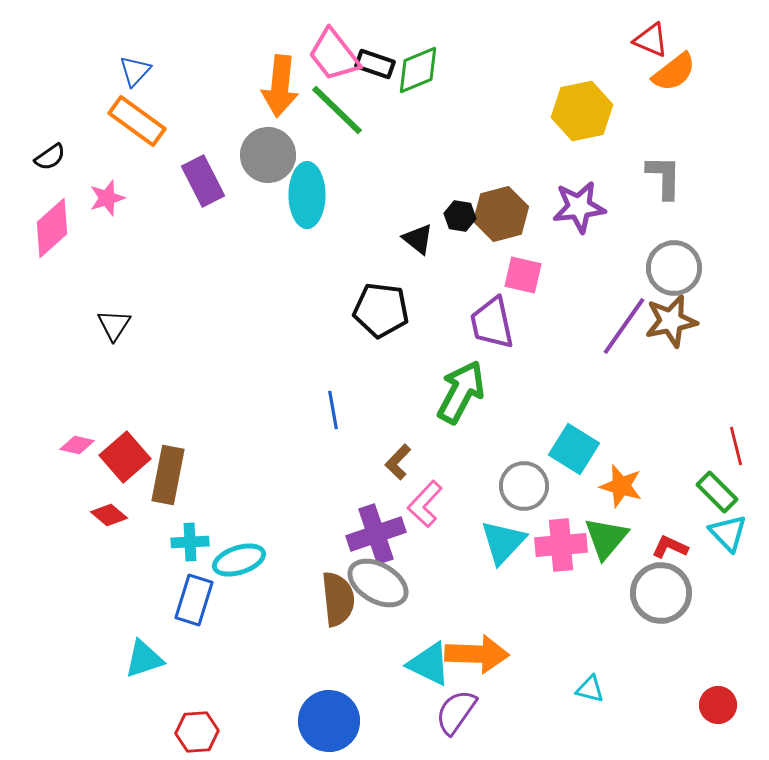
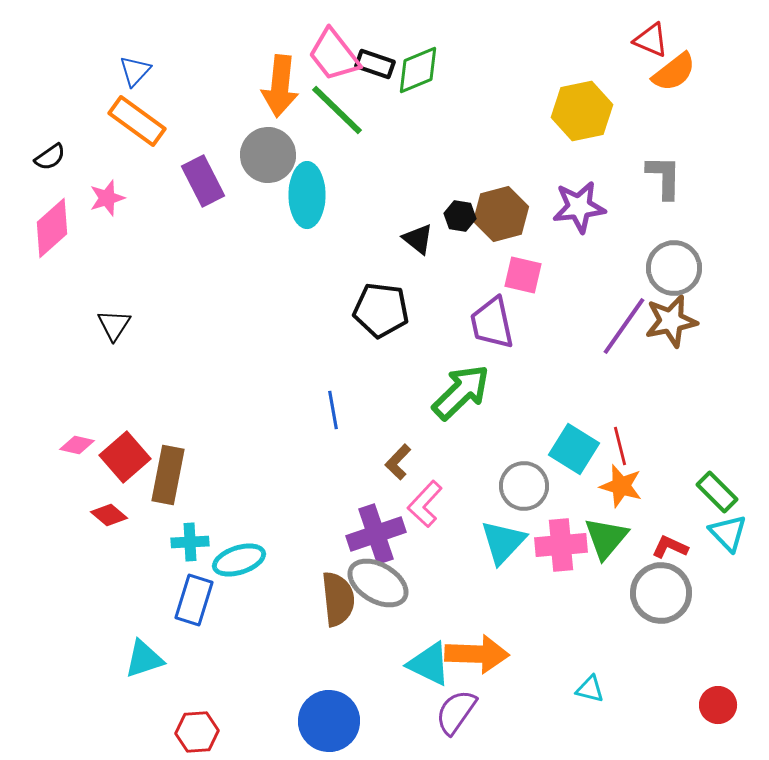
green arrow at (461, 392): rotated 18 degrees clockwise
red line at (736, 446): moved 116 px left
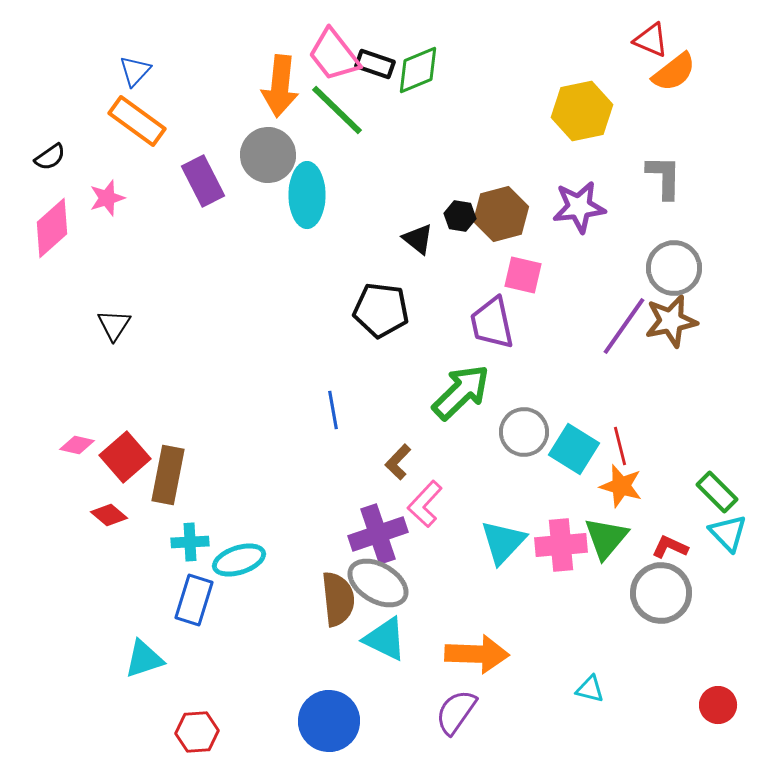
gray circle at (524, 486): moved 54 px up
purple cross at (376, 534): moved 2 px right
cyan triangle at (429, 664): moved 44 px left, 25 px up
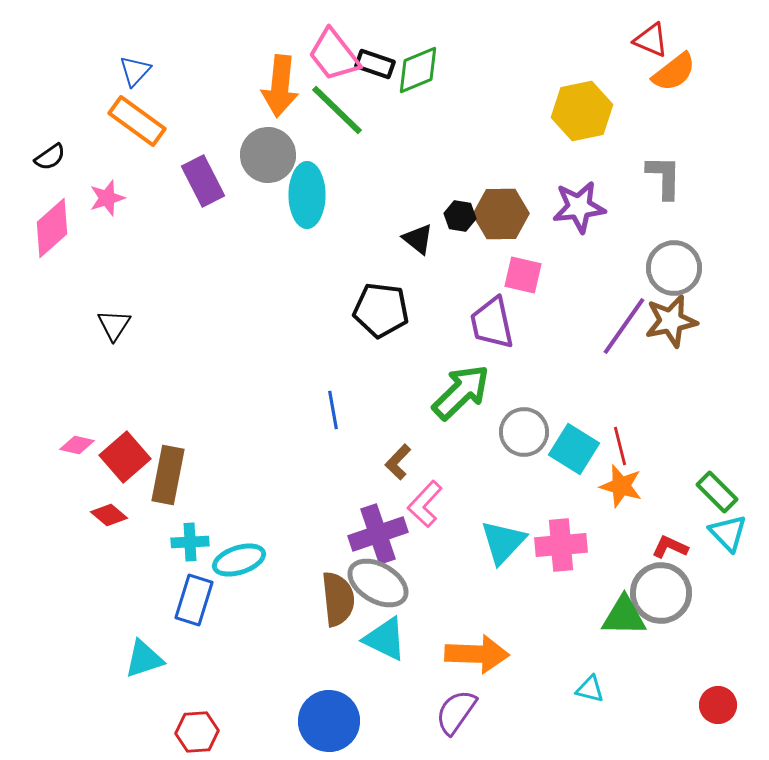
brown hexagon at (501, 214): rotated 14 degrees clockwise
green triangle at (606, 538): moved 18 px right, 78 px down; rotated 51 degrees clockwise
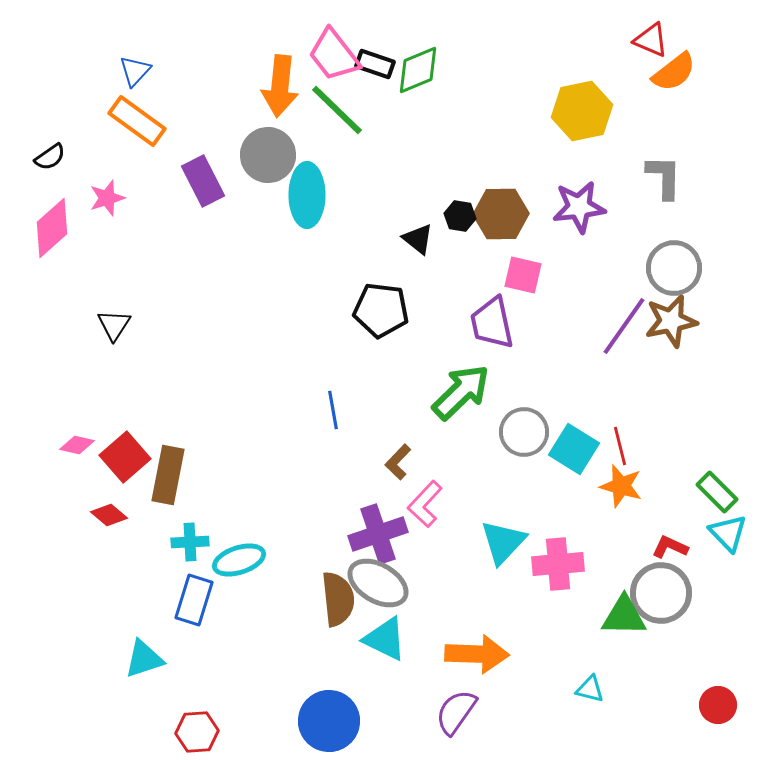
pink cross at (561, 545): moved 3 px left, 19 px down
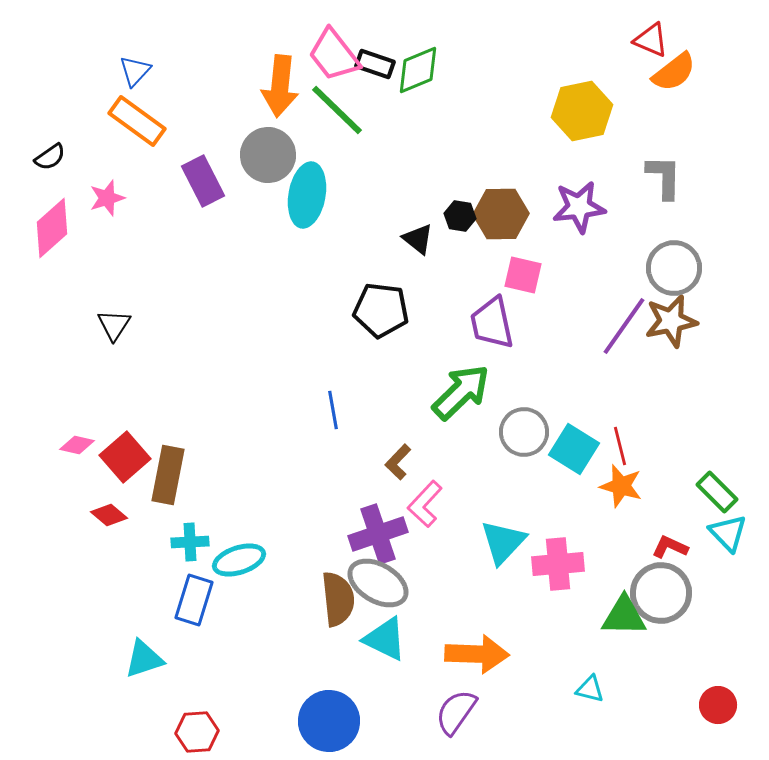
cyan ellipse at (307, 195): rotated 10 degrees clockwise
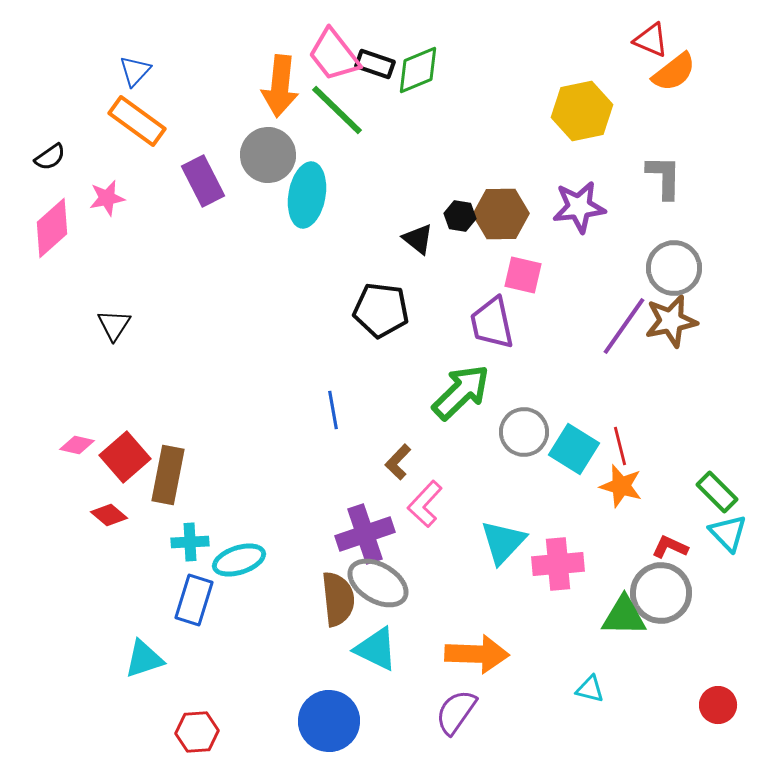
pink star at (107, 198): rotated 6 degrees clockwise
purple cross at (378, 534): moved 13 px left
cyan triangle at (385, 639): moved 9 px left, 10 px down
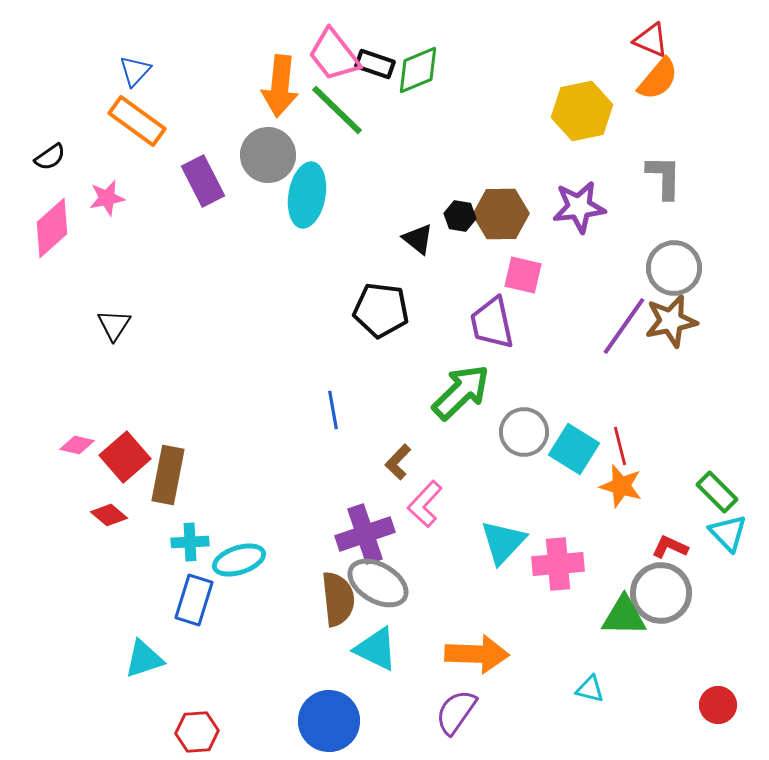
orange semicircle at (674, 72): moved 16 px left, 7 px down; rotated 12 degrees counterclockwise
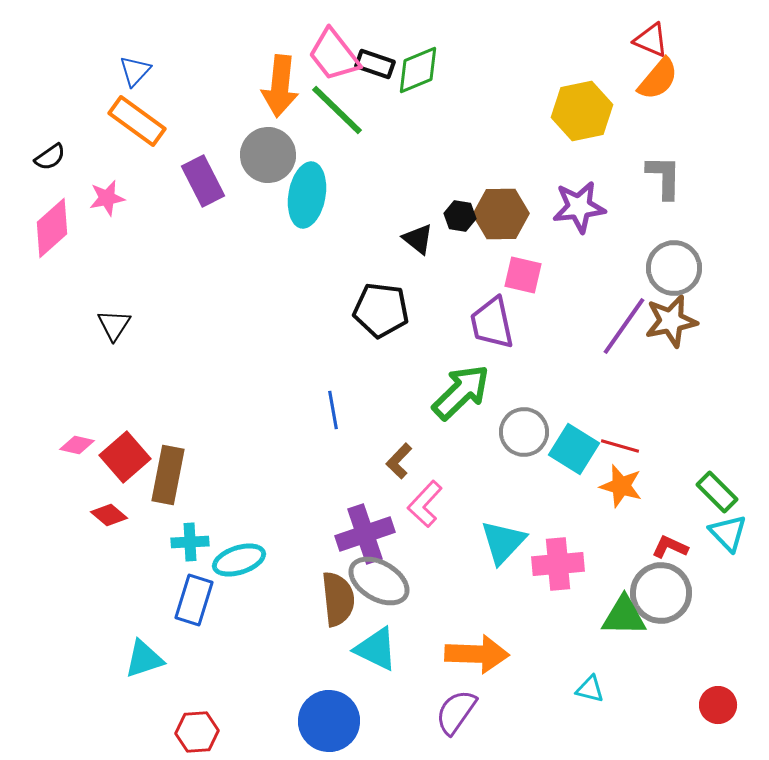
red line at (620, 446): rotated 60 degrees counterclockwise
brown L-shape at (398, 462): moved 1 px right, 1 px up
gray ellipse at (378, 583): moved 1 px right, 2 px up
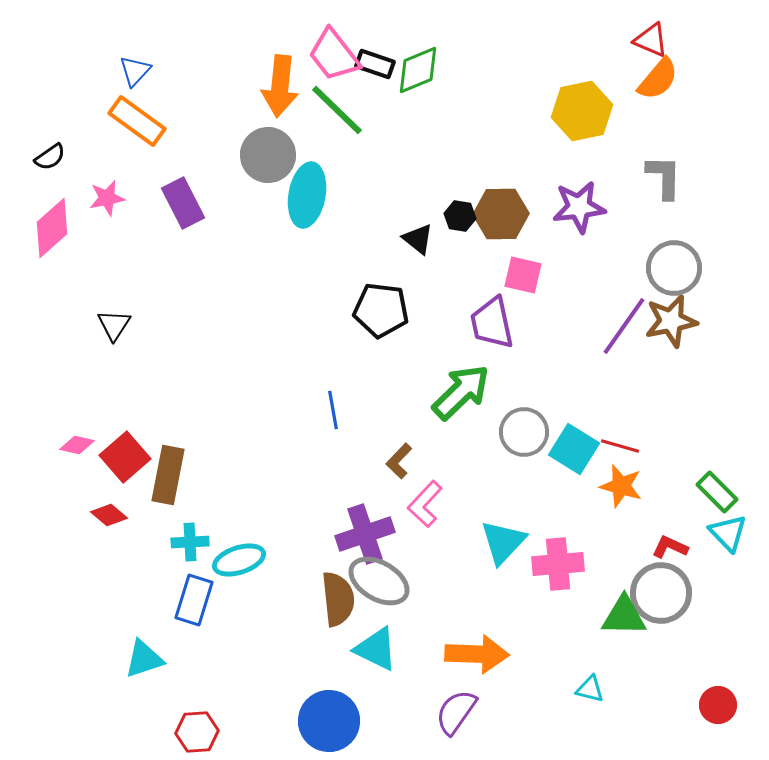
purple rectangle at (203, 181): moved 20 px left, 22 px down
